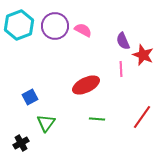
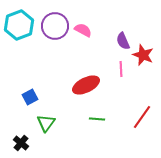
black cross: rotated 21 degrees counterclockwise
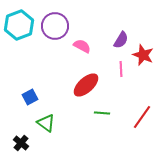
pink semicircle: moved 1 px left, 16 px down
purple semicircle: moved 2 px left, 1 px up; rotated 126 degrees counterclockwise
red ellipse: rotated 16 degrees counterclockwise
green line: moved 5 px right, 6 px up
green triangle: rotated 30 degrees counterclockwise
